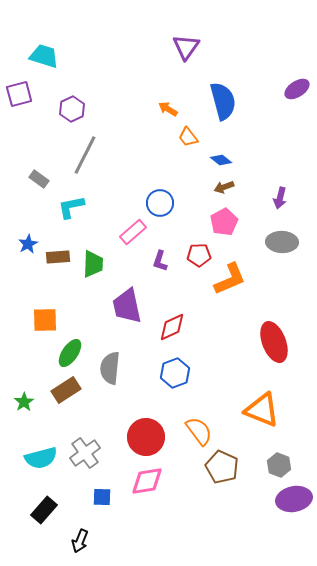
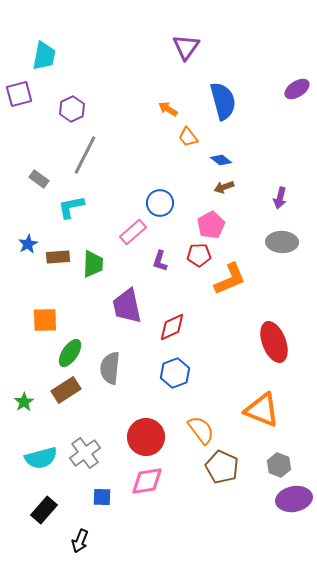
cyan trapezoid at (44, 56): rotated 84 degrees clockwise
pink pentagon at (224, 222): moved 13 px left, 3 px down
orange semicircle at (199, 431): moved 2 px right, 1 px up
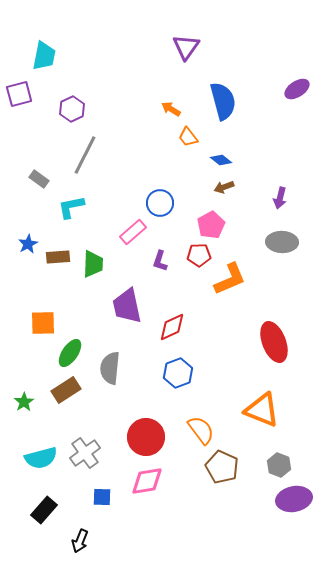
orange arrow at (168, 109): moved 3 px right
orange square at (45, 320): moved 2 px left, 3 px down
blue hexagon at (175, 373): moved 3 px right
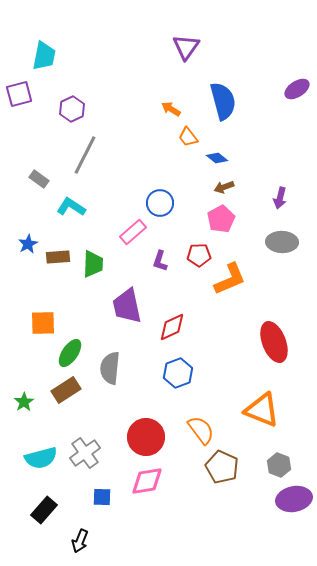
blue diamond at (221, 160): moved 4 px left, 2 px up
cyan L-shape at (71, 207): rotated 44 degrees clockwise
pink pentagon at (211, 225): moved 10 px right, 6 px up
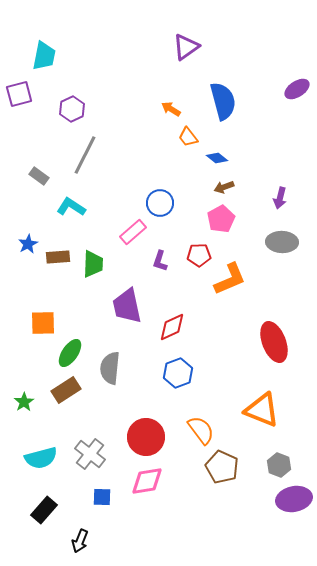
purple triangle at (186, 47): rotated 20 degrees clockwise
gray rectangle at (39, 179): moved 3 px up
gray cross at (85, 453): moved 5 px right, 1 px down; rotated 16 degrees counterclockwise
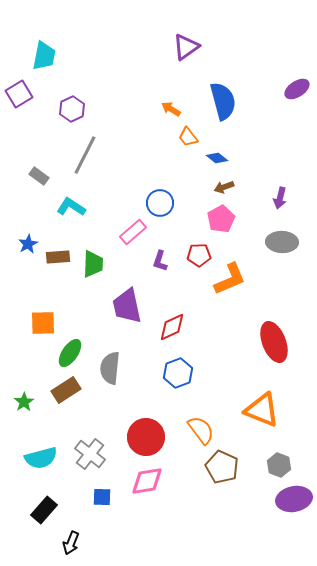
purple square at (19, 94): rotated 16 degrees counterclockwise
black arrow at (80, 541): moved 9 px left, 2 px down
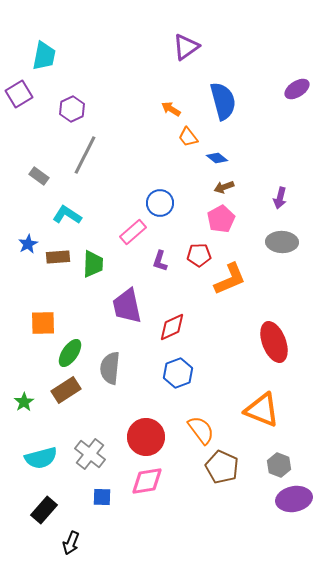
cyan L-shape at (71, 207): moved 4 px left, 8 px down
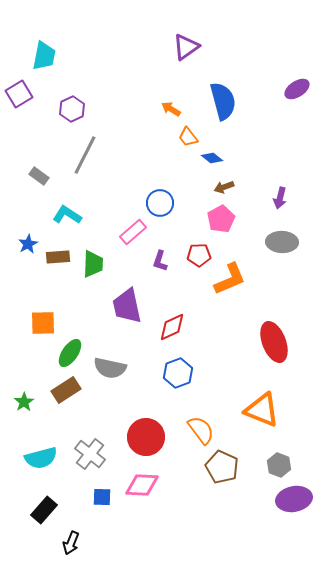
blue diamond at (217, 158): moved 5 px left
gray semicircle at (110, 368): rotated 84 degrees counterclockwise
pink diamond at (147, 481): moved 5 px left, 4 px down; rotated 12 degrees clockwise
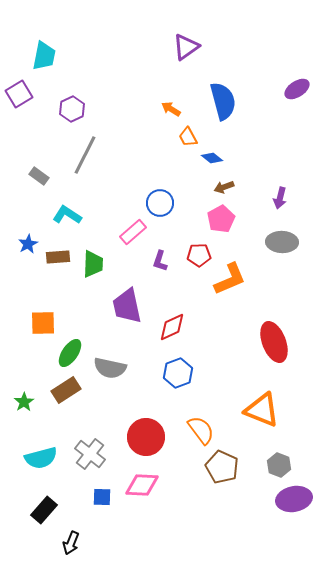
orange trapezoid at (188, 137): rotated 10 degrees clockwise
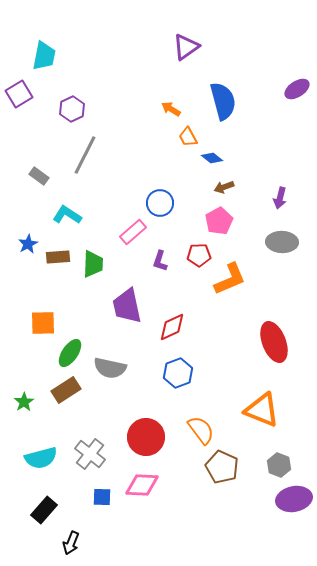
pink pentagon at (221, 219): moved 2 px left, 2 px down
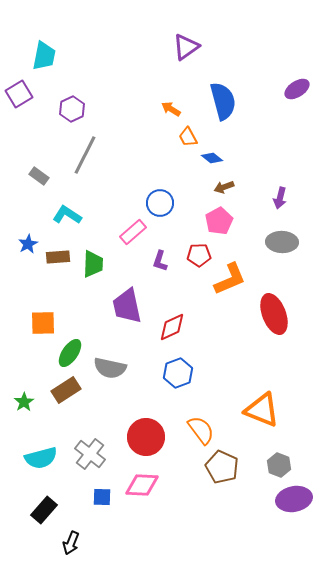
red ellipse at (274, 342): moved 28 px up
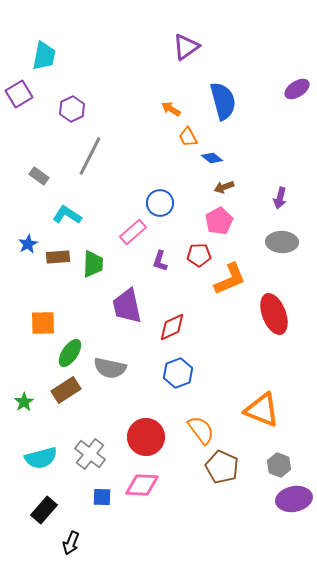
gray line at (85, 155): moved 5 px right, 1 px down
